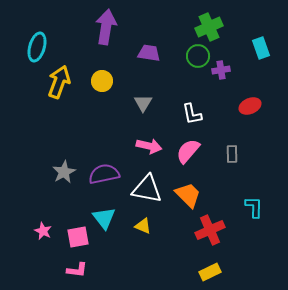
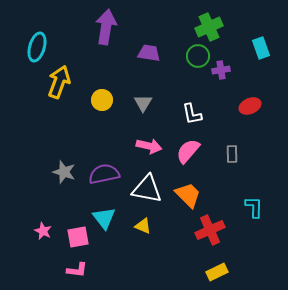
yellow circle: moved 19 px down
gray star: rotated 25 degrees counterclockwise
yellow rectangle: moved 7 px right
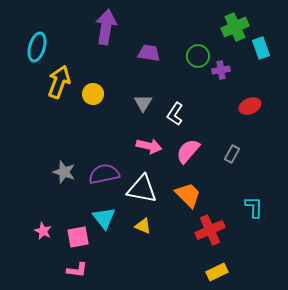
green cross: moved 26 px right
yellow circle: moved 9 px left, 6 px up
white L-shape: moved 17 px left; rotated 45 degrees clockwise
gray rectangle: rotated 30 degrees clockwise
white triangle: moved 5 px left
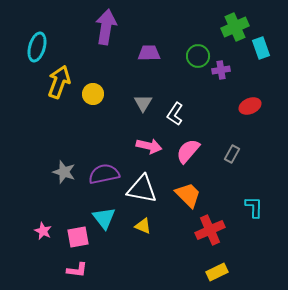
purple trapezoid: rotated 10 degrees counterclockwise
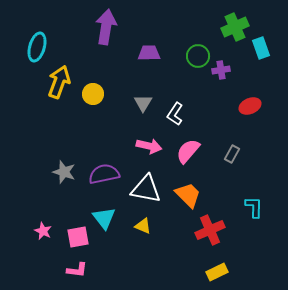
white triangle: moved 4 px right
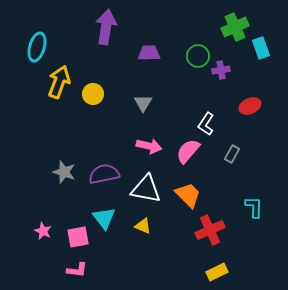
white L-shape: moved 31 px right, 10 px down
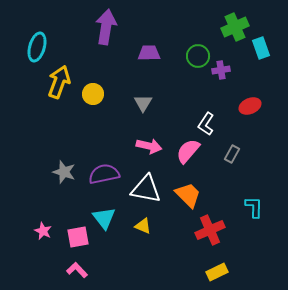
pink L-shape: rotated 140 degrees counterclockwise
